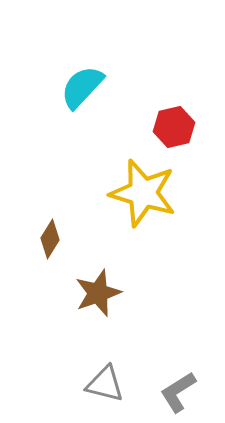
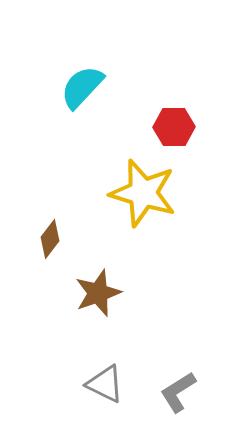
red hexagon: rotated 12 degrees clockwise
brown diamond: rotated 6 degrees clockwise
gray triangle: rotated 12 degrees clockwise
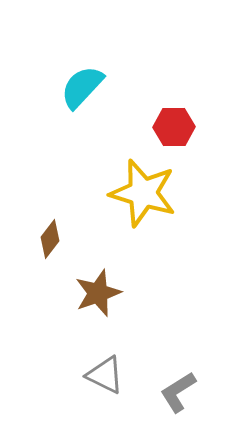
gray triangle: moved 9 px up
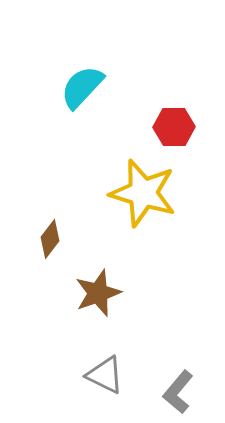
gray L-shape: rotated 18 degrees counterclockwise
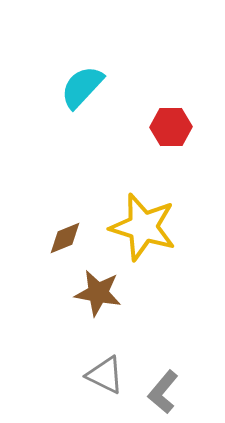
red hexagon: moved 3 px left
yellow star: moved 34 px down
brown diamond: moved 15 px right, 1 px up; rotated 30 degrees clockwise
brown star: rotated 30 degrees clockwise
gray L-shape: moved 15 px left
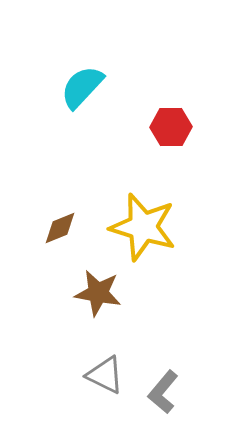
brown diamond: moved 5 px left, 10 px up
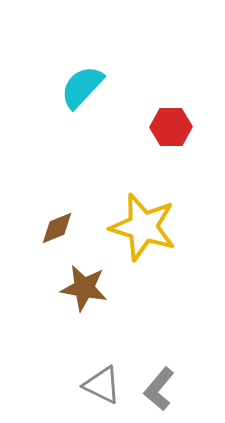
brown diamond: moved 3 px left
brown star: moved 14 px left, 5 px up
gray triangle: moved 3 px left, 10 px down
gray L-shape: moved 4 px left, 3 px up
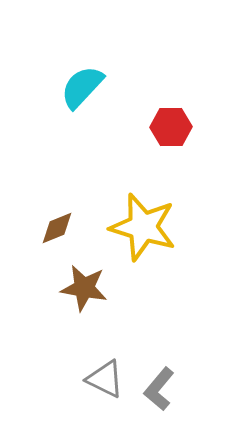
gray triangle: moved 3 px right, 6 px up
